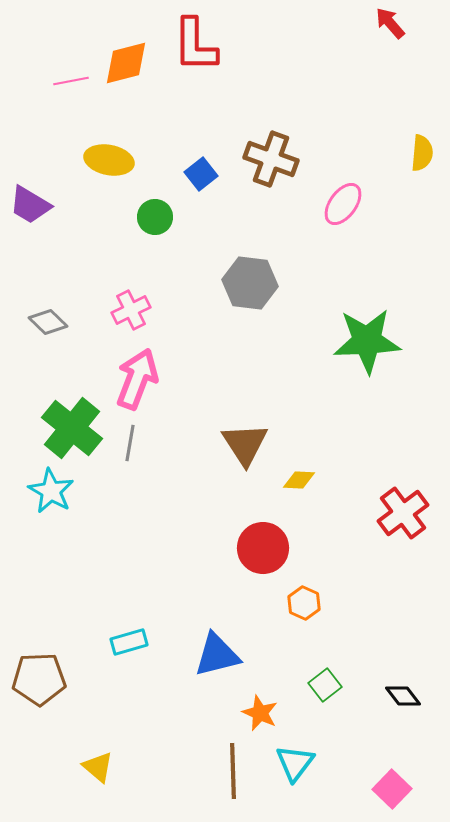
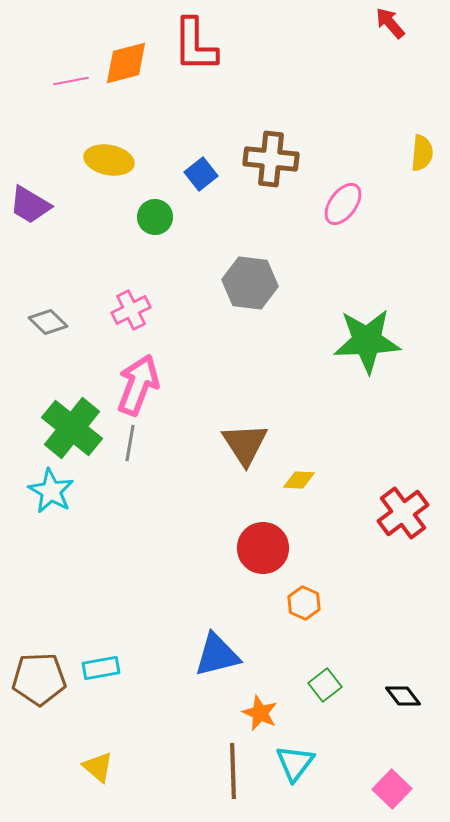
brown cross: rotated 14 degrees counterclockwise
pink arrow: moved 1 px right, 6 px down
cyan rectangle: moved 28 px left, 26 px down; rotated 6 degrees clockwise
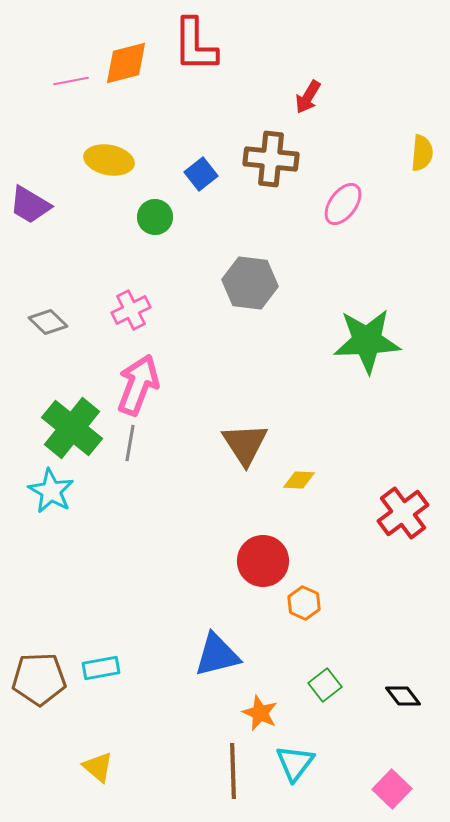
red arrow: moved 82 px left, 74 px down; rotated 108 degrees counterclockwise
red circle: moved 13 px down
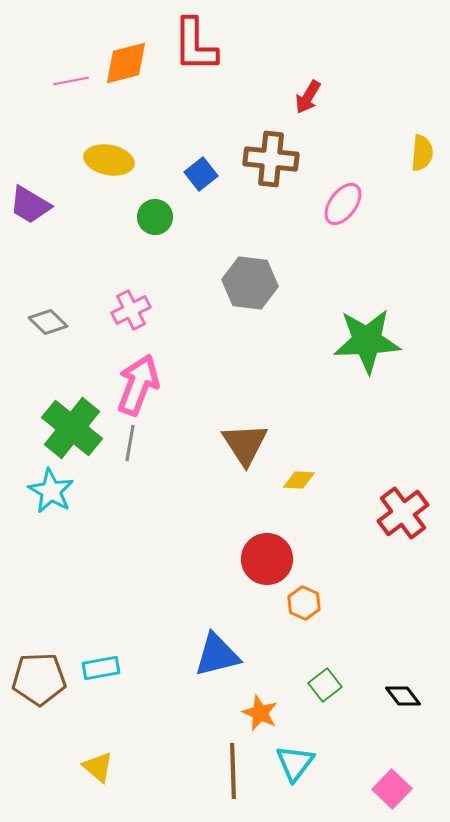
red circle: moved 4 px right, 2 px up
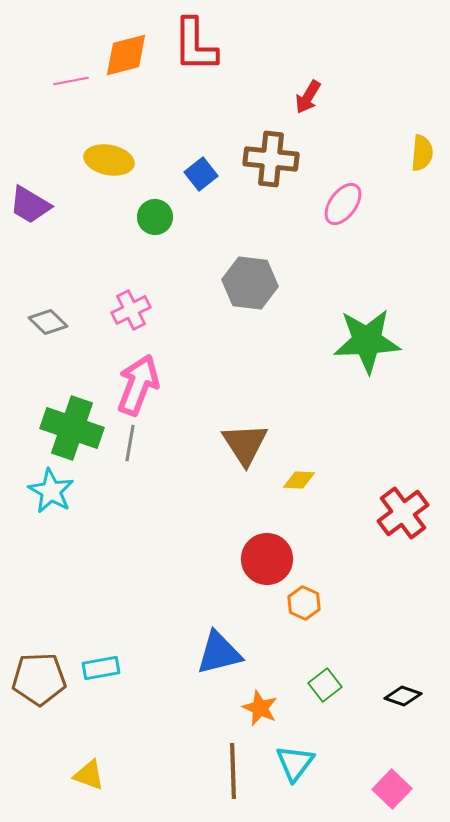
orange diamond: moved 8 px up
green cross: rotated 20 degrees counterclockwise
blue triangle: moved 2 px right, 2 px up
black diamond: rotated 33 degrees counterclockwise
orange star: moved 5 px up
yellow triangle: moved 9 px left, 8 px down; rotated 20 degrees counterclockwise
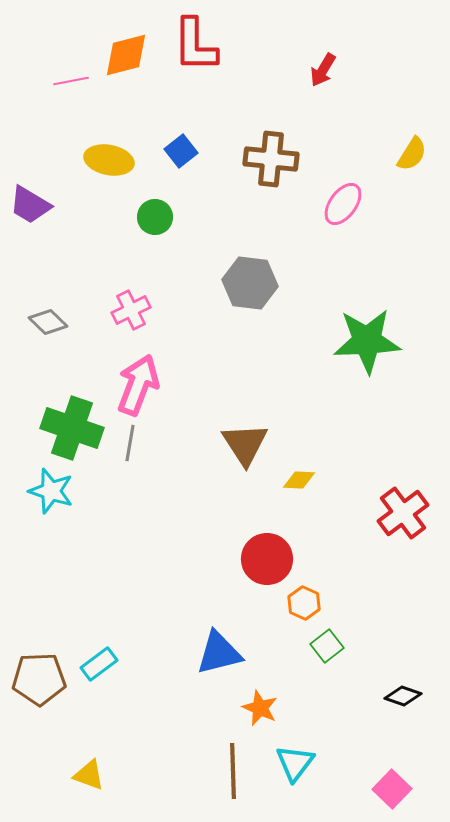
red arrow: moved 15 px right, 27 px up
yellow semicircle: moved 10 px left, 1 px down; rotated 27 degrees clockwise
blue square: moved 20 px left, 23 px up
cyan star: rotated 12 degrees counterclockwise
cyan rectangle: moved 2 px left, 4 px up; rotated 27 degrees counterclockwise
green square: moved 2 px right, 39 px up
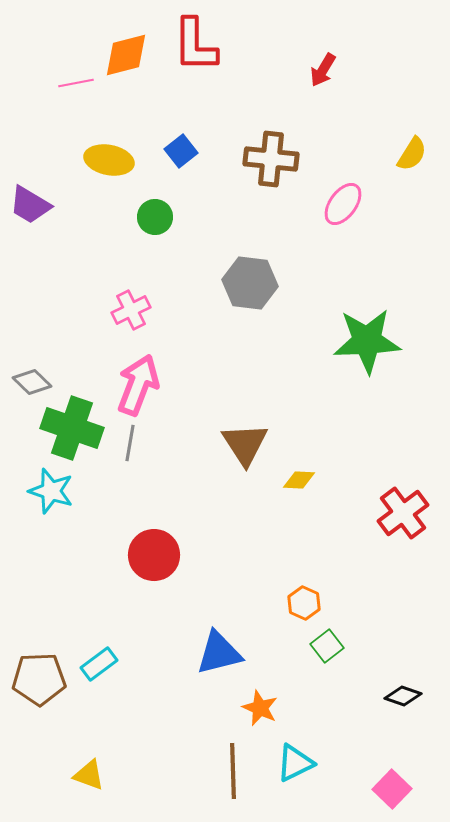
pink line: moved 5 px right, 2 px down
gray diamond: moved 16 px left, 60 px down
red circle: moved 113 px left, 4 px up
cyan triangle: rotated 27 degrees clockwise
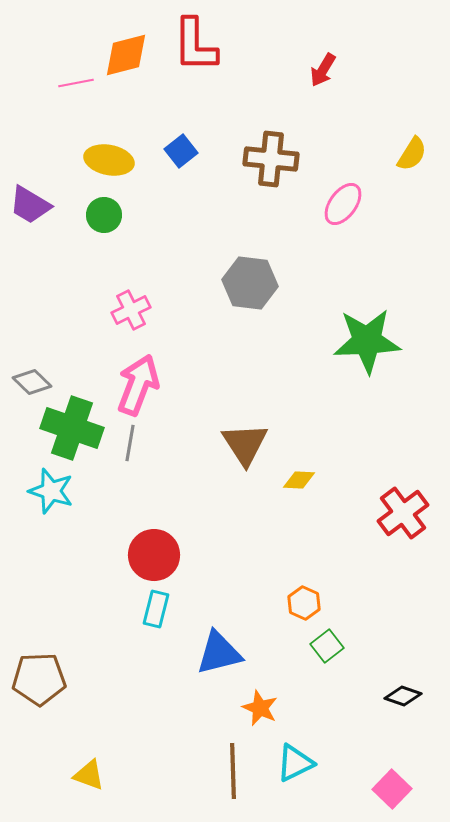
green circle: moved 51 px left, 2 px up
cyan rectangle: moved 57 px right, 55 px up; rotated 39 degrees counterclockwise
